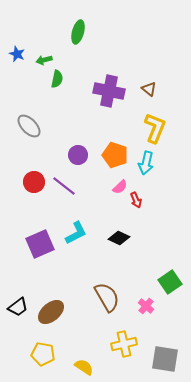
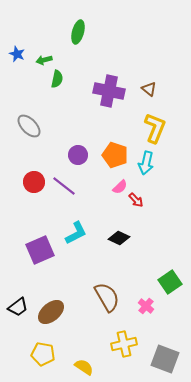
red arrow: rotated 21 degrees counterclockwise
purple square: moved 6 px down
gray square: rotated 12 degrees clockwise
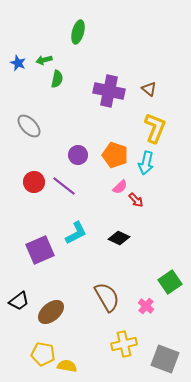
blue star: moved 1 px right, 9 px down
black trapezoid: moved 1 px right, 6 px up
yellow semicircle: moved 17 px left, 1 px up; rotated 24 degrees counterclockwise
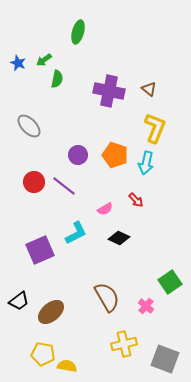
green arrow: rotated 21 degrees counterclockwise
pink semicircle: moved 15 px left, 22 px down; rotated 14 degrees clockwise
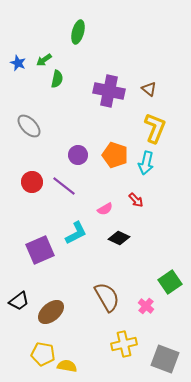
red circle: moved 2 px left
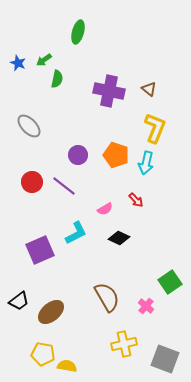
orange pentagon: moved 1 px right
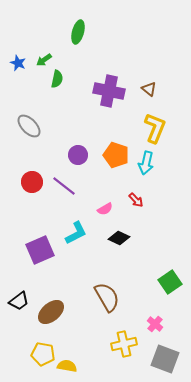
pink cross: moved 9 px right, 18 px down
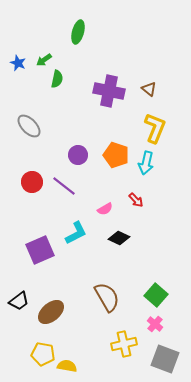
green square: moved 14 px left, 13 px down; rotated 15 degrees counterclockwise
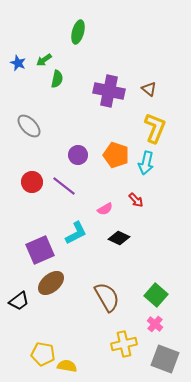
brown ellipse: moved 29 px up
